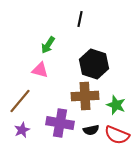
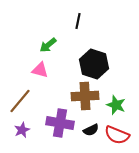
black line: moved 2 px left, 2 px down
green arrow: rotated 18 degrees clockwise
black semicircle: rotated 14 degrees counterclockwise
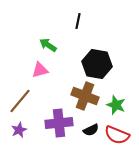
green arrow: rotated 72 degrees clockwise
black hexagon: moved 3 px right; rotated 8 degrees counterclockwise
pink triangle: rotated 30 degrees counterclockwise
brown cross: rotated 24 degrees clockwise
purple cross: moved 1 px left; rotated 16 degrees counterclockwise
purple star: moved 3 px left
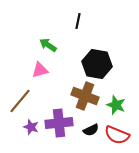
purple star: moved 12 px right, 3 px up; rotated 28 degrees counterclockwise
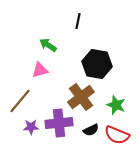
brown cross: moved 4 px left, 1 px down; rotated 32 degrees clockwise
purple star: rotated 21 degrees counterclockwise
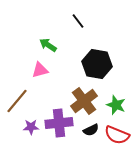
black line: rotated 49 degrees counterclockwise
brown cross: moved 3 px right, 4 px down
brown line: moved 3 px left
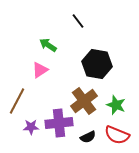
pink triangle: rotated 18 degrees counterclockwise
brown line: rotated 12 degrees counterclockwise
black semicircle: moved 3 px left, 7 px down
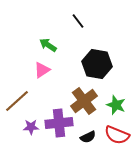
pink triangle: moved 2 px right
brown line: rotated 20 degrees clockwise
